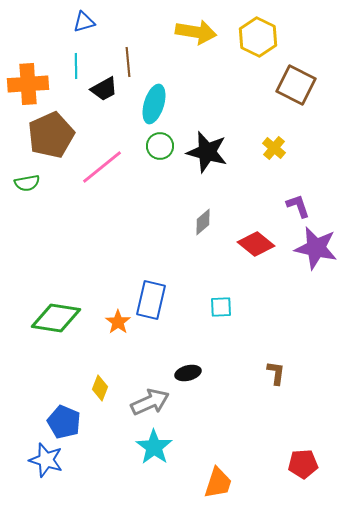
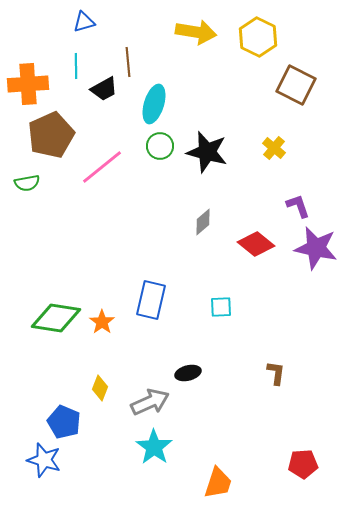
orange star: moved 16 px left
blue star: moved 2 px left
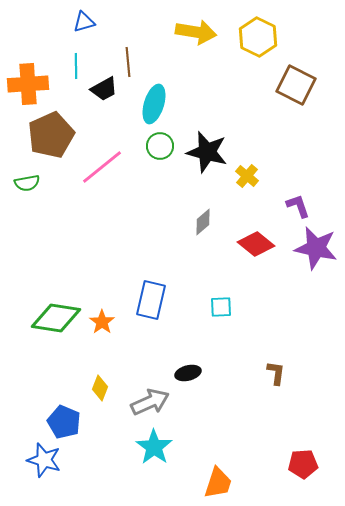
yellow cross: moved 27 px left, 28 px down
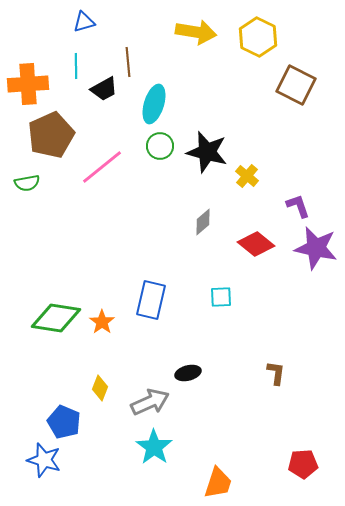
cyan square: moved 10 px up
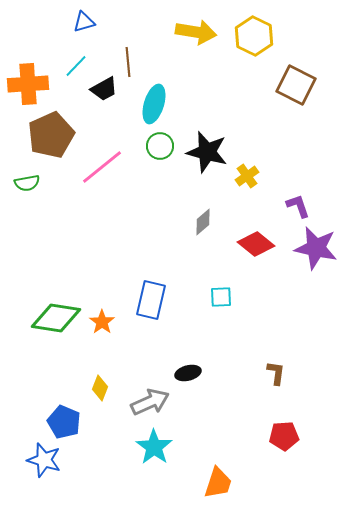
yellow hexagon: moved 4 px left, 1 px up
cyan line: rotated 45 degrees clockwise
yellow cross: rotated 15 degrees clockwise
red pentagon: moved 19 px left, 28 px up
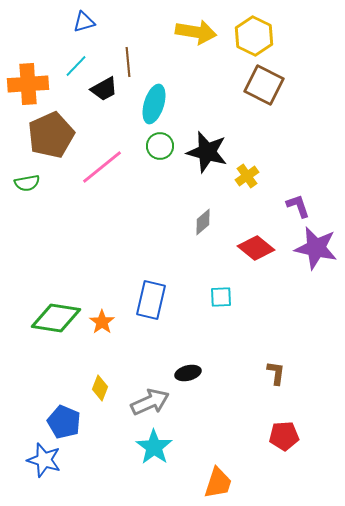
brown square: moved 32 px left
red diamond: moved 4 px down
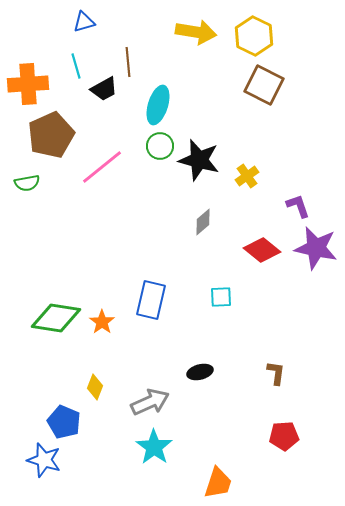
cyan line: rotated 60 degrees counterclockwise
cyan ellipse: moved 4 px right, 1 px down
black star: moved 8 px left, 8 px down
red diamond: moved 6 px right, 2 px down
black ellipse: moved 12 px right, 1 px up
yellow diamond: moved 5 px left, 1 px up
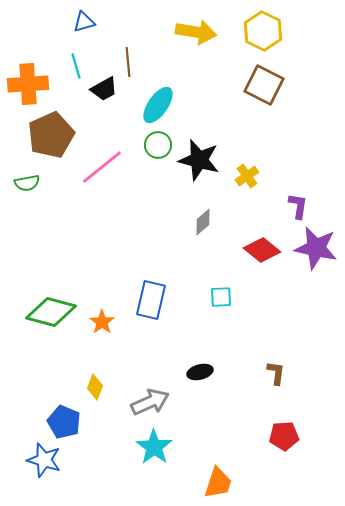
yellow hexagon: moved 9 px right, 5 px up
cyan ellipse: rotated 18 degrees clockwise
green circle: moved 2 px left, 1 px up
purple L-shape: rotated 28 degrees clockwise
green diamond: moved 5 px left, 6 px up; rotated 6 degrees clockwise
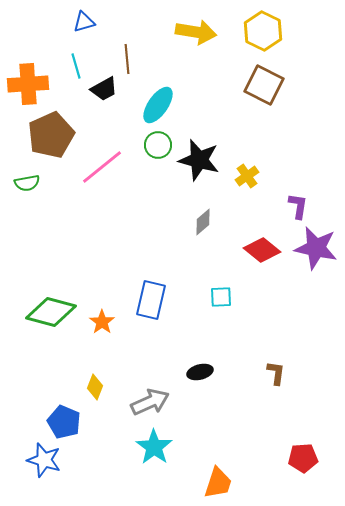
brown line: moved 1 px left, 3 px up
red pentagon: moved 19 px right, 22 px down
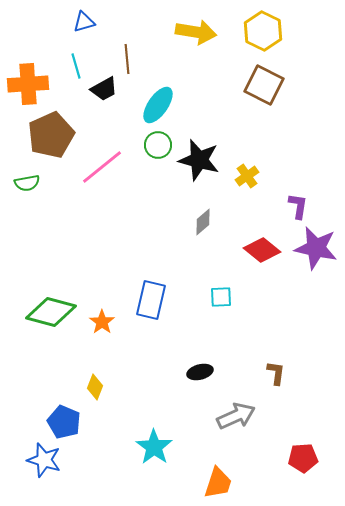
gray arrow: moved 86 px right, 14 px down
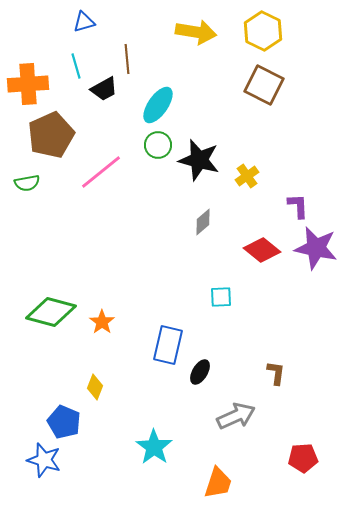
pink line: moved 1 px left, 5 px down
purple L-shape: rotated 12 degrees counterclockwise
blue rectangle: moved 17 px right, 45 px down
black ellipse: rotated 45 degrees counterclockwise
